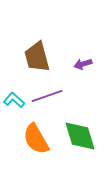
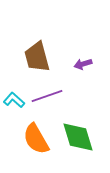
green diamond: moved 2 px left, 1 px down
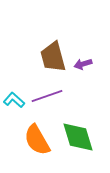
brown trapezoid: moved 16 px right
orange semicircle: moved 1 px right, 1 px down
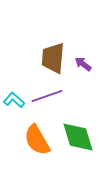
brown trapezoid: moved 1 px down; rotated 20 degrees clockwise
purple arrow: rotated 54 degrees clockwise
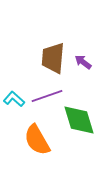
purple arrow: moved 2 px up
cyan L-shape: moved 1 px up
green diamond: moved 1 px right, 17 px up
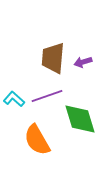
purple arrow: rotated 54 degrees counterclockwise
green diamond: moved 1 px right, 1 px up
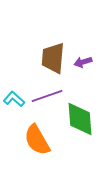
green diamond: rotated 12 degrees clockwise
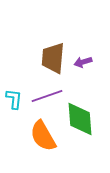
cyan L-shape: rotated 55 degrees clockwise
orange semicircle: moved 6 px right, 4 px up
